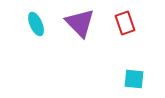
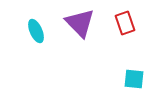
cyan ellipse: moved 7 px down
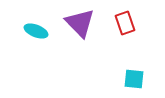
cyan ellipse: rotated 45 degrees counterclockwise
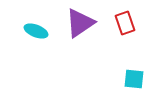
purple triangle: rotated 40 degrees clockwise
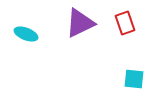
purple triangle: rotated 8 degrees clockwise
cyan ellipse: moved 10 px left, 3 px down
